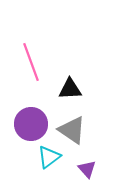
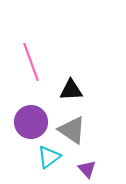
black triangle: moved 1 px right, 1 px down
purple circle: moved 2 px up
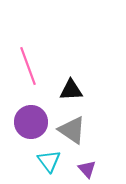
pink line: moved 3 px left, 4 px down
cyan triangle: moved 4 px down; rotated 30 degrees counterclockwise
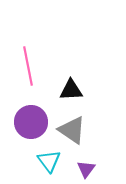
pink line: rotated 9 degrees clockwise
purple triangle: moved 1 px left; rotated 18 degrees clockwise
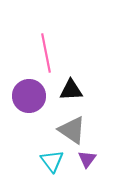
pink line: moved 18 px right, 13 px up
purple circle: moved 2 px left, 26 px up
cyan triangle: moved 3 px right
purple triangle: moved 1 px right, 10 px up
